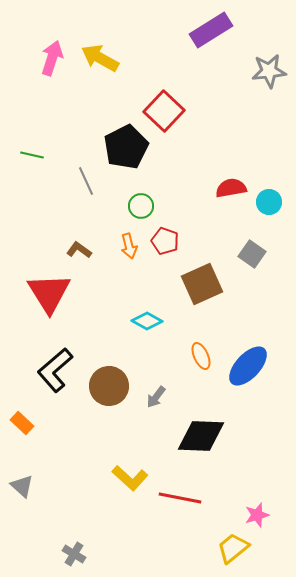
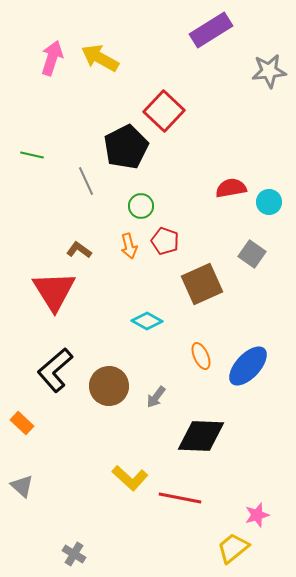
red triangle: moved 5 px right, 2 px up
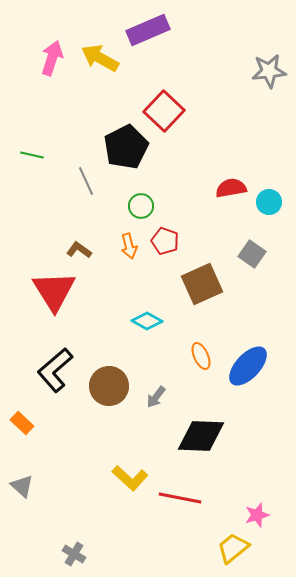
purple rectangle: moved 63 px left; rotated 9 degrees clockwise
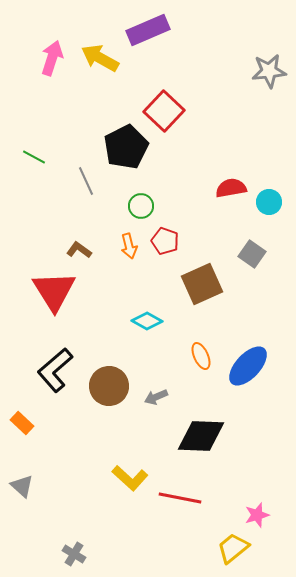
green line: moved 2 px right, 2 px down; rotated 15 degrees clockwise
gray arrow: rotated 30 degrees clockwise
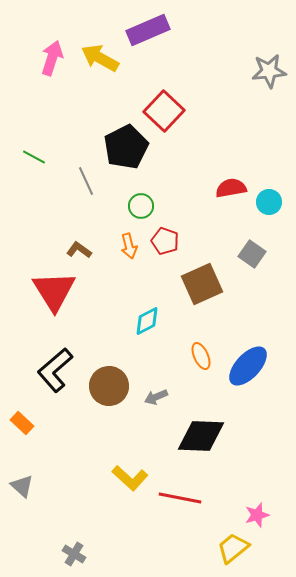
cyan diamond: rotated 56 degrees counterclockwise
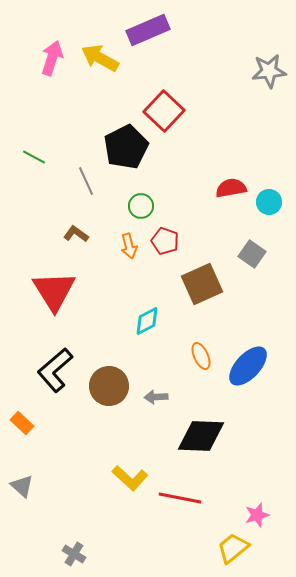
brown L-shape: moved 3 px left, 16 px up
gray arrow: rotated 20 degrees clockwise
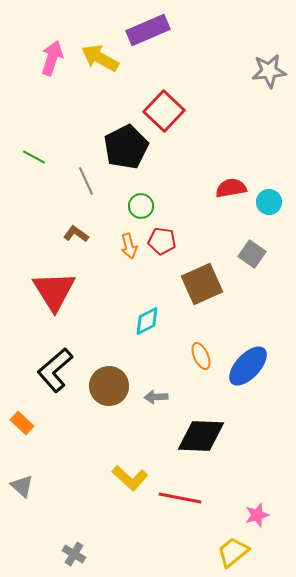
red pentagon: moved 3 px left; rotated 12 degrees counterclockwise
yellow trapezoid: moved 4 px down
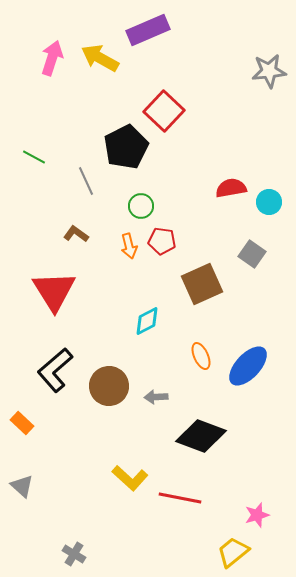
black diamond: rotated 18 degrees clockwise
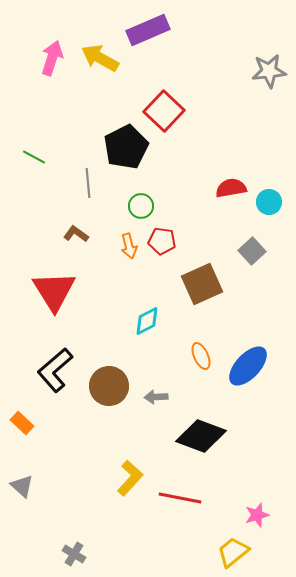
gray line: moved 2 px right, 2 px down; rotated 20 degrees clockwise
gray square: moved 3 px up; rotated 12 degrees clockwise
yellow L-shape: rotated 90 degrees counterclockwise
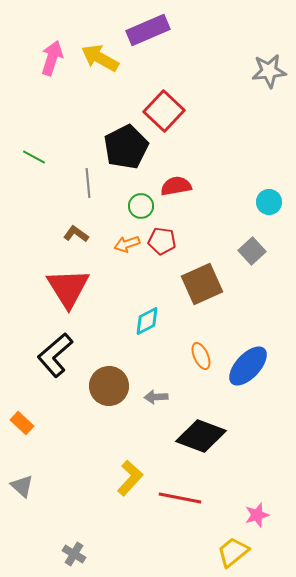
red semicircle: moved 55 px left, 2 px up
orange arrow: moved 2 px left, 2 px up; rotated 85 degrees clockwise
red triangle: moved 14 px right, 3 px up
black L-shape: moved 15 px up
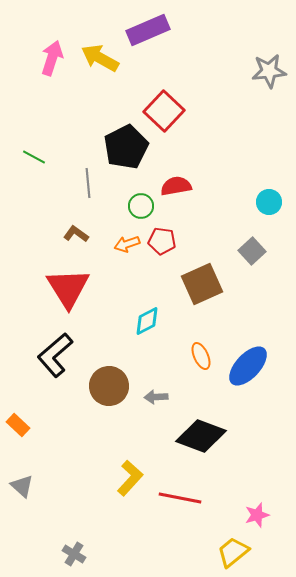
orange rectangle: moved 4 px left, 2 px down
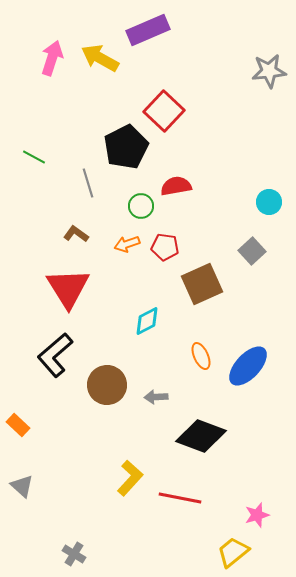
gray line: rotated 12 degrees counterclockwise
red pentagon: moved 3 px right, 6 px down
brown circle: moved 2 px left, 1 px up
